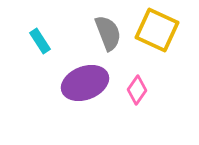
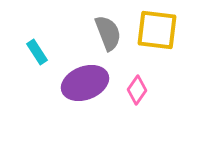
yellow square: rotated 18 degrees counterclockwise
cyan rectangle: moved 3 px left, 11 px down
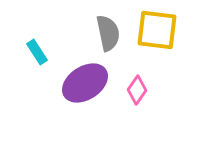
gray semicircle: rotated 9 degrees clockwise
purple ellipse: rotated 12 degrees counterclockwise
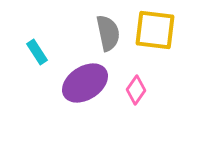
yellow square: moved 2 px left
pink diamond: moved 1 px left
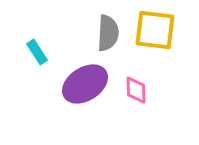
gray semicircle: rotated 15 degrees clockwise
purple ellipse: moved 1 px down
pink diamond: rotated 36 degrees counterclockwise
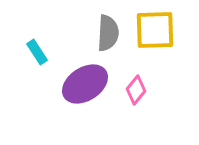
yellow square: rotated 9 degrees counterclockwise
pink diamond: rotated 40 degrees clockwise
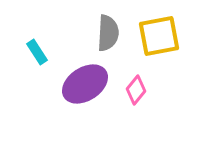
yellow square: moved 4 px right, 6 px down; rotated 9 degrees counterclockwise
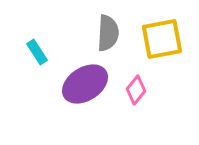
yellow square: moved 3 px right, 3 px down
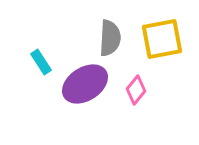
gray semicircle: moved 2 px right, 5 px down
cyan rectangle: moved 4 px right, 10 px down
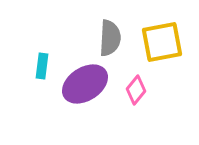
yellow square: moved 3 px down
cyan rectangle: moved 1 px right, 4 px down; rotated 40 degrees clockwise
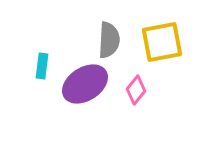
gray semicircle: moved 1 px left, 2 px down
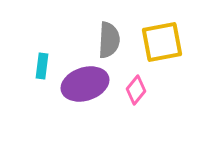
purple ellipse: rotated 15 degrees clockwise
